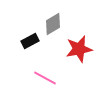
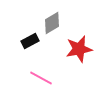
gray diamond: moved 1 px left, 1 px up
pink line: moved 4 px left
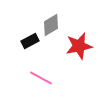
gray diamond: moved 1 px left, 2 px down
red star: moved 3 px up
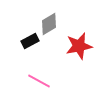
gray diamond: moved 2 px left, 1 px up
pink line: moved 2 px left, 3 px down
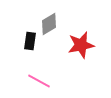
black rectangle: rotated 54 degrees counterclockwise
red star: moved 2 px right, 1 px up
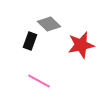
gray diamond: rotated 75 degrees clockwise
black rectangle: rotated 12 degrees clockwise
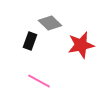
gray diamond: moved 1 px right, 1 px up
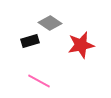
gray diamond: rotated 10 degrees counterclockwise
black rectangle: rotated 54 degrees clockwise
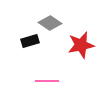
pink line: moved 8 px right; rotated 30 degrees counterclockwise
